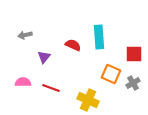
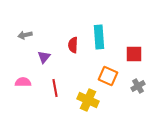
red semicircle: rotated 112 degrees counterclockwise
orange square: moved 3 px left, 2 px down
gray cross: moved 5 px right, 3 px down
red line: moved 4 px right; rotated 60 degrees clockwise
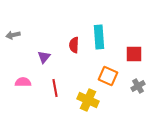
gray arrow: moved 12 px left
red semicircle: moved 1 px right
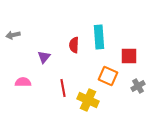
red square: moved 5 px left, 2 px down
red line: moved 8 px right
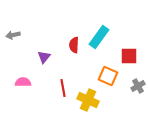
cyan rectangle: rotated 40 degrees clockwise
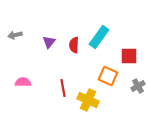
gray arrow: moved 2 px right
purple triangle: moved 5 px right, 15 px up
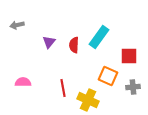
gray arrow: moved 2 px right, 10 px up
gray cross: moved 5 px left, 1 px down; rotated 24 degrees clockwise
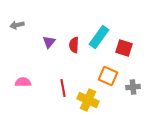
red square: moved 5 px left, 8 px up; rotated 18 degrees clockwise
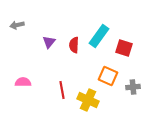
cyan rectangle: moved 1 px up
red line: moved 1 px left, 2 px down
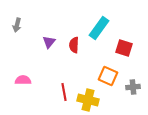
gray arrow: rotated 64 degrees counterclockwise
cyan rectangle: moved 8 px up
pink semicircle: moved 2 px up
red line: moved 2 px right, 2 px down
yellow cross: rotated 10 degrees counterclockwise
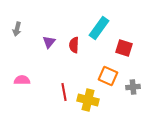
gray arrow: moved 4 px down
pink semicircle: moved 1 px left
